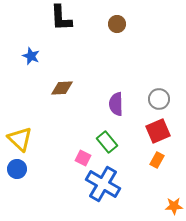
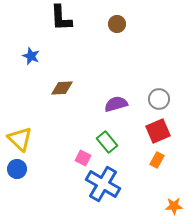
purple semicircle: rotated 75 degrees clockwise
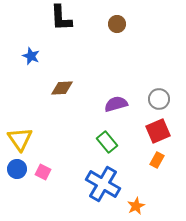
yellow triangle: rotated 12 degrees clockwise
pink square: moved 40 px left, 14 px down
orange star: moved 38 px left; rotated 24 degrees counterclockwise
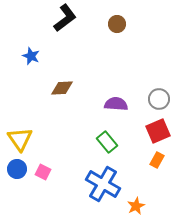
black L-shape: moved 4 px right; rotated 124 degrees counterclockwise
purple semicircle: rotated 20 degrees clockwise
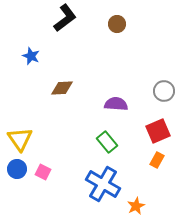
gray circle: moved 5 px right, 8 px up
